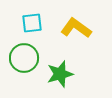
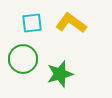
yellow L-shape: moved 5 px left, 5 px up
green circle: moved 1 px left, 1 px down
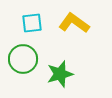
yellow L-shape: moved 3 px right
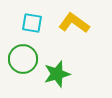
cyan square: rotated 15 degrees clockwise
green star: moved 3 px left
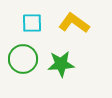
cyan square: rotated 10 degrees counterclockwise
green star: moved 4 px right, 10 px up; rotated 12 degrees clockwise
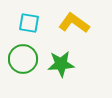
cyan square: moved 3 px left; rotated 10 degrees clockwise
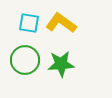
yellow L-shape: moved 13 px left
green circle: moved 2 px right, 1 px down
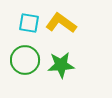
green star: moved 1 px down
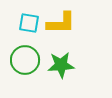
yellow L-shape: rotated 144 degrees clockwise
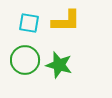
yellow L-shape: moved 5 px right, 2 px up
green star: moved 2 px left; rotated 20 degrees clockwise
